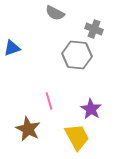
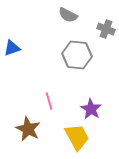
gray semicircle: moved 13 px right, 2 px down
gray cross: moved 12 px right
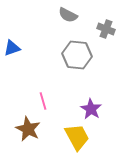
pink line: moved 6 px left
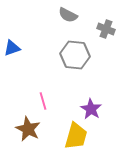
gray hexagon: moved 2 px left
yellow trapezoid: moved 1 px left, 1 px up; rotated 44 degrees clockwise
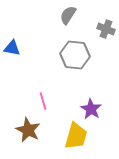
gray semicircle: rotated 96 degrees clockwise
blue triangle: rotated 30 degrees clockwise
brown star: moved 1 px down
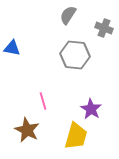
gray cross: moved 2 px left, 1 px up
brown star: moved 1 px left
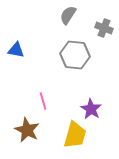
blue triangle: moved 4 px right, 2 px down
yellow trapezoid: moved 1 px left, 1 px up
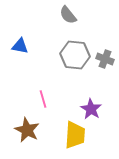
gray semicircle: rotated 72 degrees counterclockwise
gray cross: moved 1 px right, 31 px down
blue triangle: moved 4 px right, 4 px up
pink line: moved 2 px up
yellow trapezoid: rotated 12 degrees counterclockwise
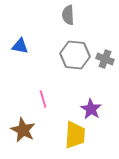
gray semicircle: rotated 36 degrees clockwise
brown star: moved 4 px left
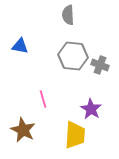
gray hexagon: moved 2 px left, 1 px down
gray cross: moved 5 px left, 6 px down
